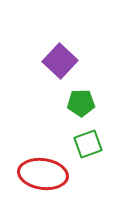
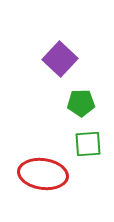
purple square: moved 2 px up
green square: rotated 16 degrees clockwise
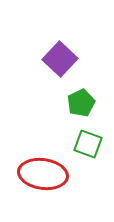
green pentagon: rotated 24 degrees counterclockwise
green square: rotated 24 degrees clockwise
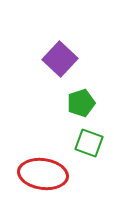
green pentagon: rotated 8 degrees clockwise
green square: moved 1 px right, 1 px up
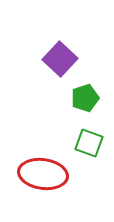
green pentagon: moved 4 px right, 5 px up
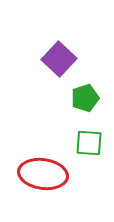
purple square: moved 1 px left
green square: rotated 16 degrees counterclockwise
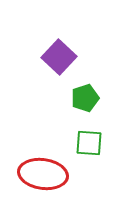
purple square: moved 2 px up
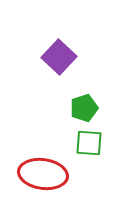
green pentagon: moved 1 px left, 10 px down
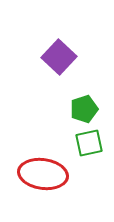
green pentagon: moved 1 px down
green square: rotated 16 degrees counterclockwise
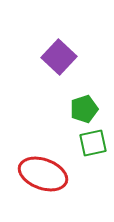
green square: moved 4 px right
red ellipse: rotated 12 degrees clockwise
